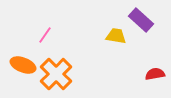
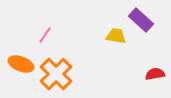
orange ellipse: moved 2 px left, 1 px up
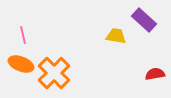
purple rectangle: moved 3 px right
pink line: moved 22 px left; rotated 48 degrees counterclockwise
orange cross: moved 2 px left, 1 px up
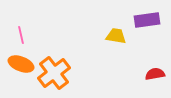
purple rectangle: moved 3 px right; rotated 50 degrees counterclockwise
pink line: moved 2 px left
orange cross: rotated 8 degrees clockwise
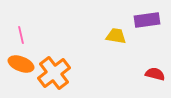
red semicircle: rotated 24 degrees clockwise
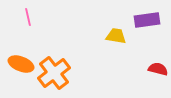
pink line: moved 7 px right, 18 px up
red semicircle: moved 3 px right, 5 px up
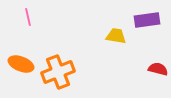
orange cross: moved 4 px right, 1 px up; rotated 16 degrees clockwise
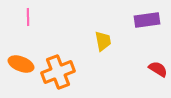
pink line: rotated 12 degrees clockwise
yellow trapezoid: moved 13 px left, 5 px down; rotated 70 degrees clockwise
red semicircle: rotated 18 degrees clockwise
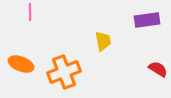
pink line: moved 2 px right, 5 px up
orange cross: moved 6 px right
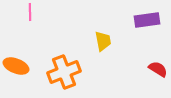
orange ellipse: moved 5 px left, 2 px down
